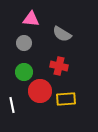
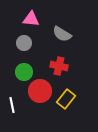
yellow rectangle: rotated 48 degrees counterclockwise
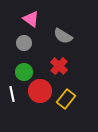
pink triangle: rotated 30 degrees clockwise
gray semicircle: moved 1 px right, 2 px down
red cross: rotated 30 degrees clockwise
white line: moved 11 px up
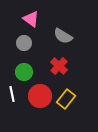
red circle: moved 5 px down
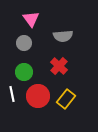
pink triangle: rotated 18 degrees clockwise
gray semicircle: rotated 36 degrees counterclockwise
red circle: moved 2 px left
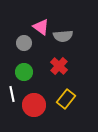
pink triangle: moved 10 px right, 8 px down; rotated 18 degrees counterclockwise
red circle: moved 4 px left, 9 px down
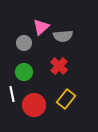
pink triangle: rotated 42 degrees clockwise
